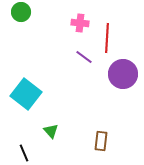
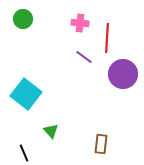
green circle: moved 2 px right, 7 px down
brown rectangle: moved 3 px down
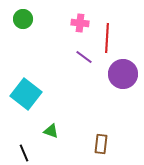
green triangle: rotated 28 degrees counterclockwise
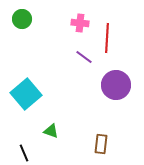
green circle: moved 1 px left
purple circle: moved 7 px left, 11 px down
cyan square: rotated 12 degrees clockwise
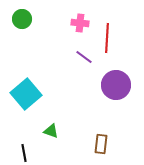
black line: rotated 12 degrees clockwise
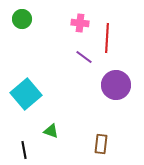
black line: moved 3 px up
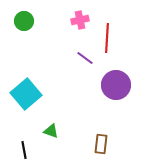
green circle: moved 2 px right, 2 px down
pink cross: moved 3 px up; rotated 18 degrees counterclockwise
purple line: moved 1 px right, 1 px down
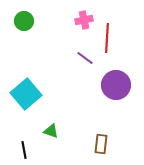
pink cross: moved 4 px right
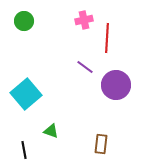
purple line: moved 9 px down
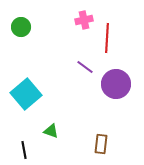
green circle: moved 3 px left, 6 px down
purple circle: moved 1 px up
